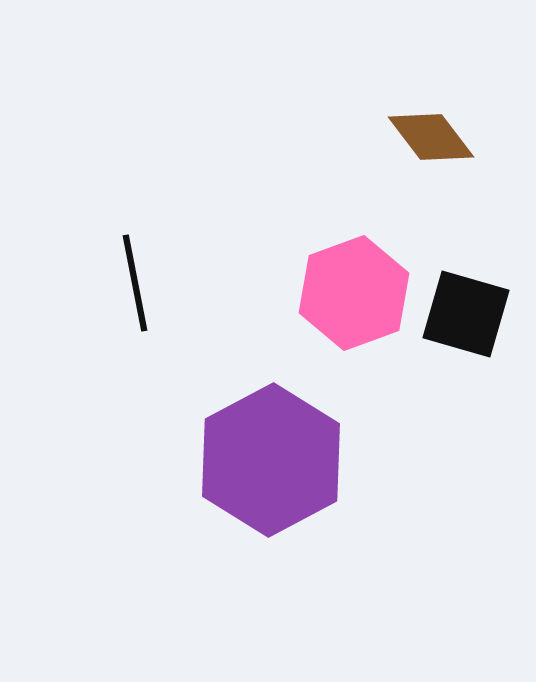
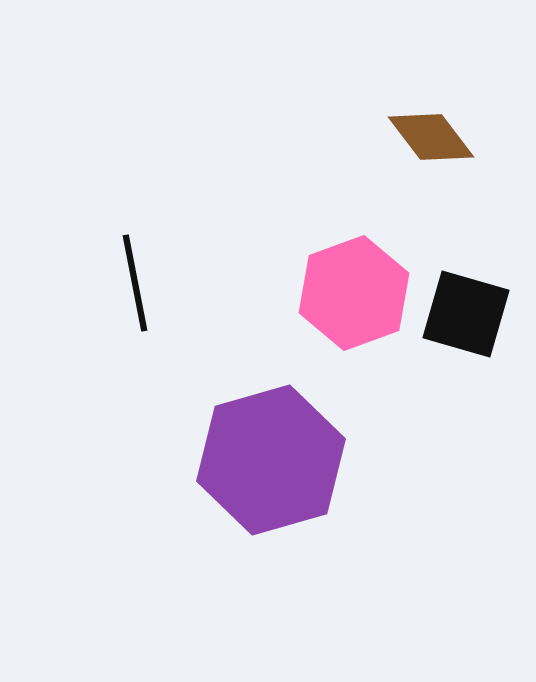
purple hexagon: rotated 12 degrees clockwise
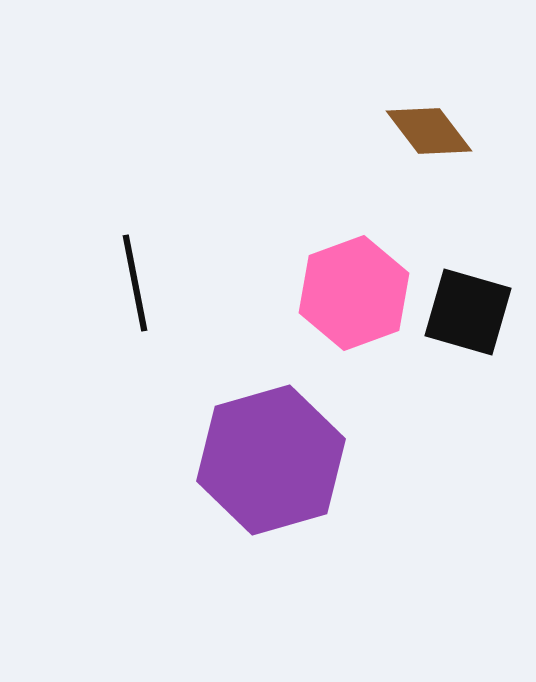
brown diamond: moved 2 px left, 6 px up
black square: moved 2 px right, 2 px up
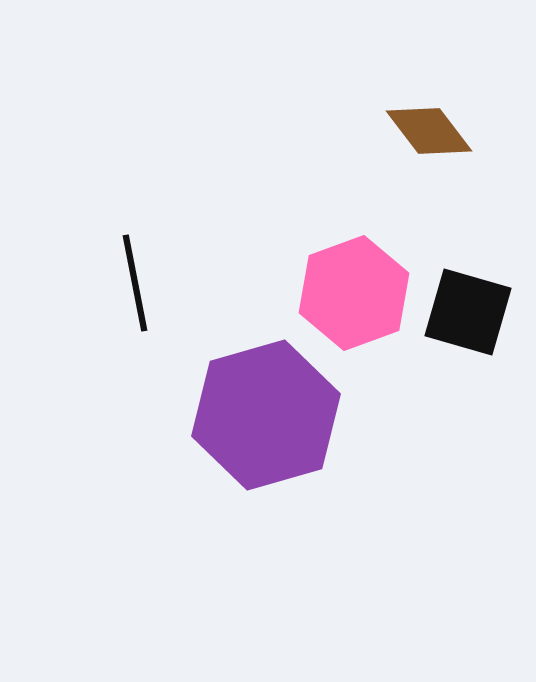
purple hexagon: moved 5 px left, 45 px up
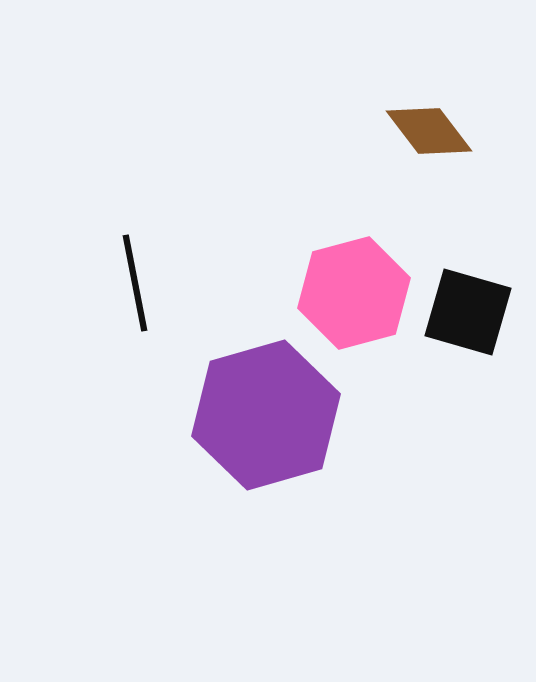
pink hexagon: rotated 5 degrees clockwise
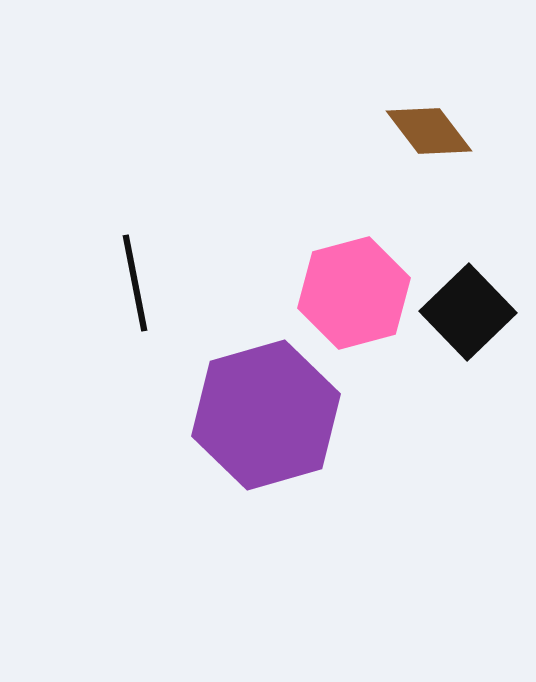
black square: rotated 30 degrees clockwise
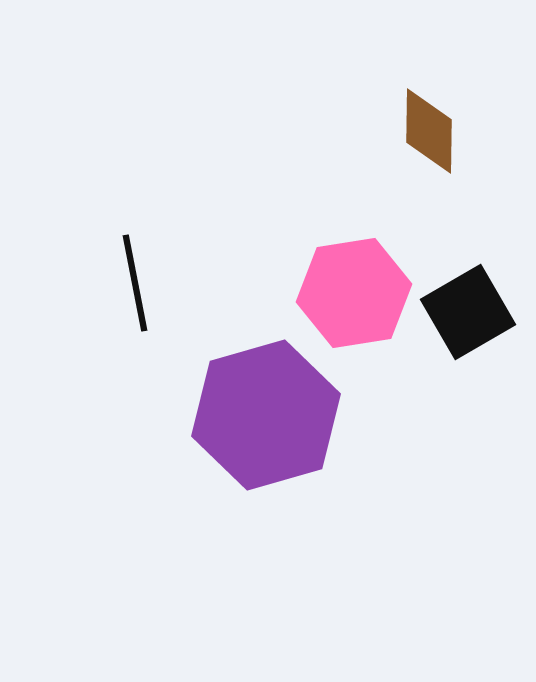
brown diamond: rotated 38 degrees clockwise
pink hexagon: rotated 6 degrees clockwise
black square: rotated 14 degrees clockwise
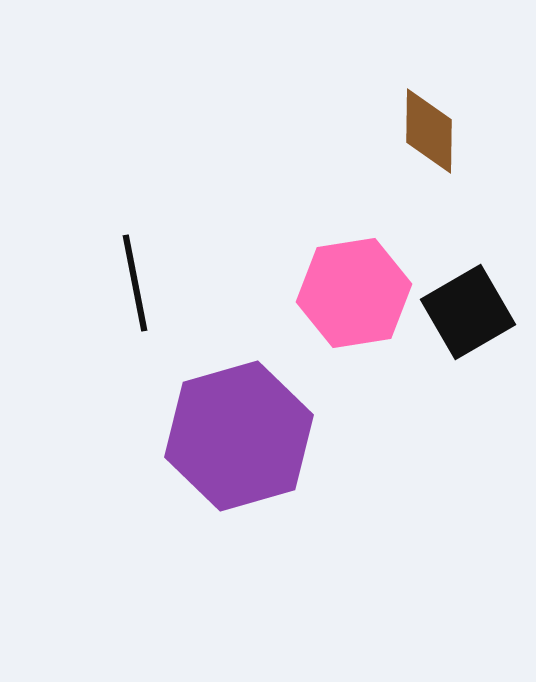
purple hexagon: moved 27 px left, 21 px down
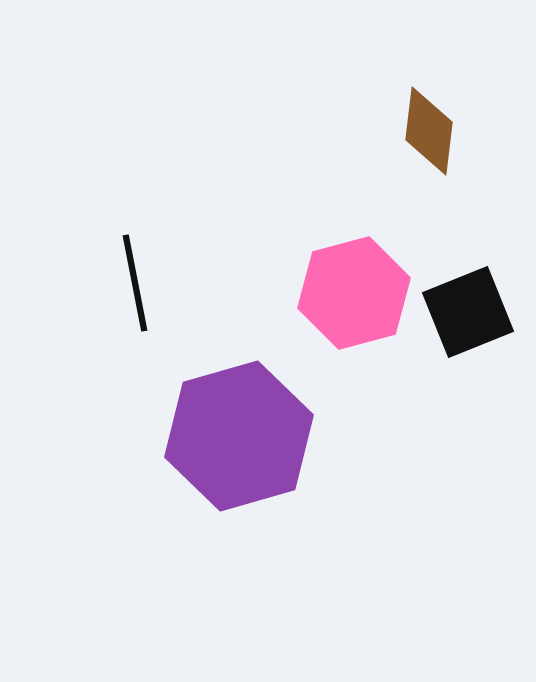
brown diamond: rotated 6 degrees clockwise
pink hexagon: rotated 6 degrees counterclockwise
black square: rotated 8 degrees clockwise
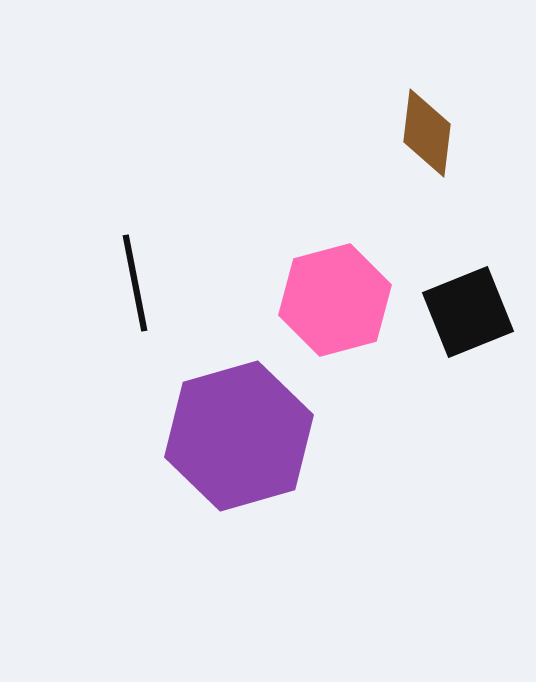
brown diamond: moved 2 px left, 2 px down
pink hexagon: moved 19 px left, 7 px down
